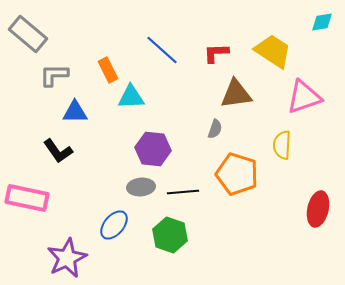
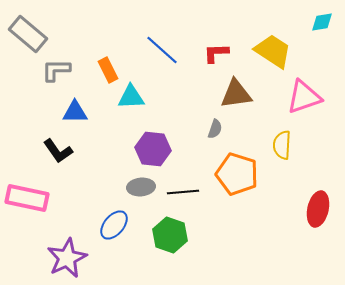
gray L-shape: moved 2 px right, 5 px up
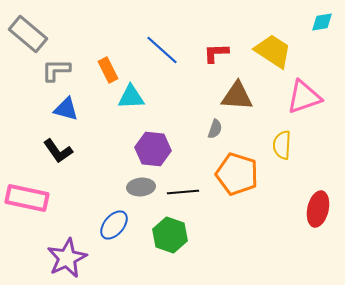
brown triangle: moved 1 px right, 2 px down; rotated 12 degrees clockwise
blue triangle: moved 9 px left, 3 px up; rotated 16 degrees clockwise
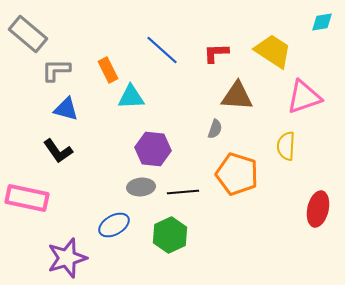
yellow semicircle: moved 4 px right, 1 px down
blue ellipse: rotated 20 degrees clockwise
green hexagon: rotated 16 degrees clockwise
purple star: rotated 9 degrees clockwise
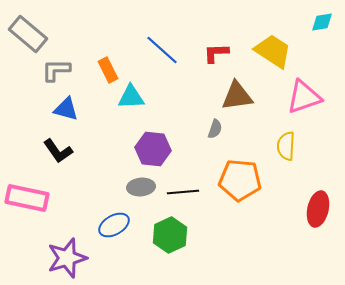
brown triangle: rotated 12 degrees counterclockwise
orange pentagon: moved 3 px right, 6 px down; rotated 12 degrees counterclockwise
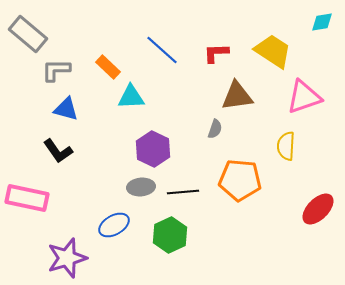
orange rectangle: moved 3 px up; rotated 20 degrees counterclockwise
purple hexagon: rotated 20 degrees clockwise
red ellipse: rotated 32 degrees clockwise
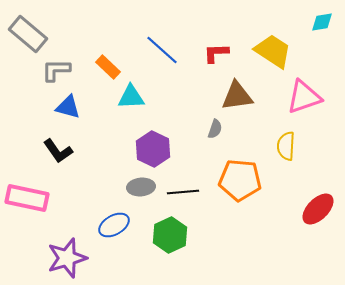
blue triangle: moved 2 px right, 2 px up
